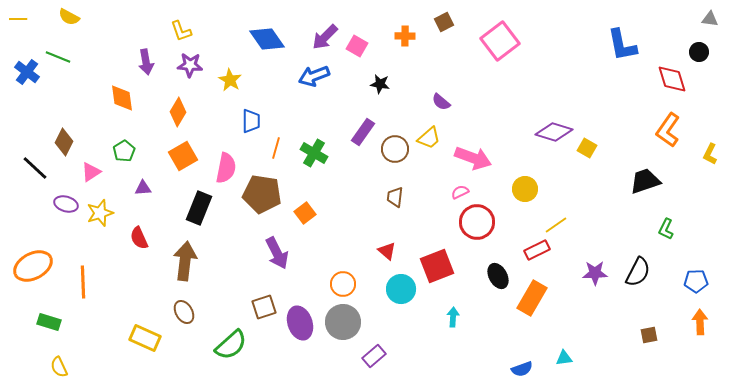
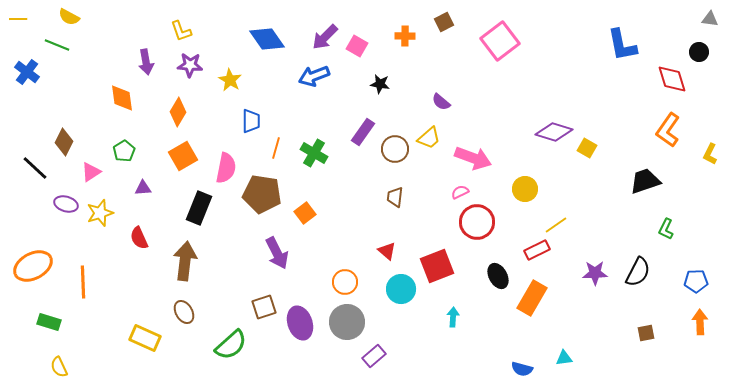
green line at (58, 57): moved 1 px left, 12 px up
orange circle at (343, 284): moved 2 px right, 2 px up
gray circle at (343, 322): moved 4 px right
brown square at (649, 335): moved 3 px left, 2 px up
blue semicircle at (522, 369): rotated 35 degrees clockwise
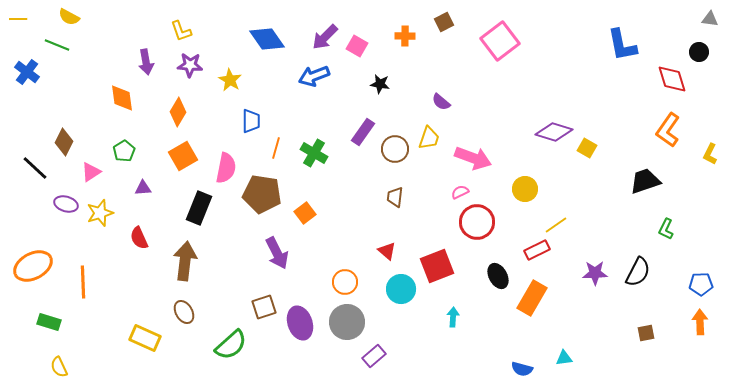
yellow trapezoid at (429, 138): rotated 30 degrees counterclockwise
blue pentagon at (696, 281): moved 5 px right, 3 px down
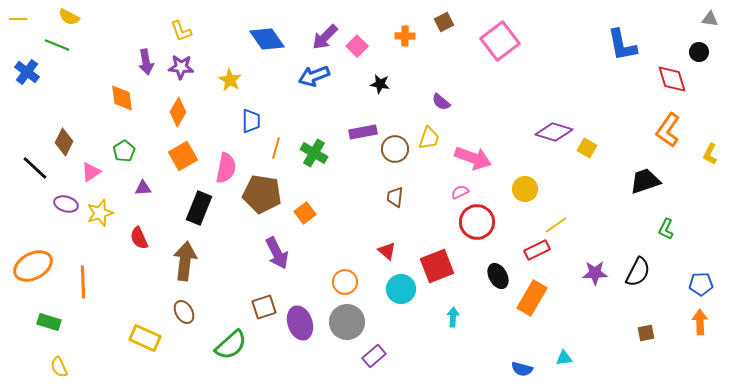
pink square at (357, 46): rotated 15 degrees clockwise
purple star at (190, 65): moved 9 px left, 2 px down
purple rectangle at (363, 132): rotated 44 degrees clockwise
